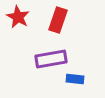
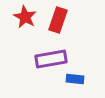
red star: moved 7 px right
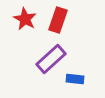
red star: moved 2 px down
purple rectangle: rotated 32 degrees counterclockwise
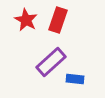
red star: moved 1 px right, 1 px down
purple rectangle: moved 3 px down
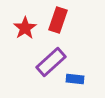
red star: moved 1 px left, 8 px down; rotated 10 degrees clockwise
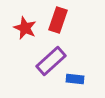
red star: rotated 15 degrees counterclockwise
purple rectangle: moved 1 px up
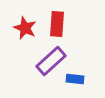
red rectangle: moved 1 px left, 4 px down; rotated 15 degrees counterclockwise
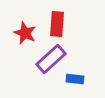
red star: moved 5 px down
purple rectangle: moved 2 px up
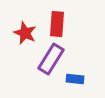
purple rectangle: rotated 16 degrees counterclockwise
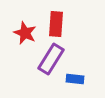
red rectangle: moved 1 px left
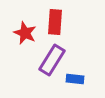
red rectangle: moved 1 px left, 2 px up
purple rectangle: moved 1 px right, 1 px down
